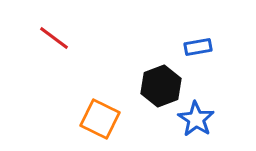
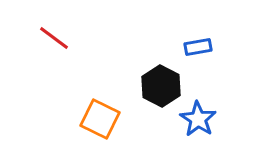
black hexagon: rotated 12 degrees counterclockwise
blue star: moved 2 px right
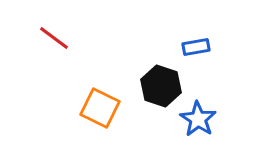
blue rectangle: moved 2 px left
black hexagon: rotated 9 degrees counterclockwise
orange square: moved 11 px up
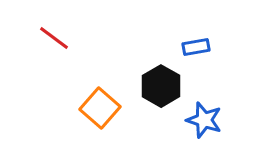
black hexagon: rotated 12 degrees clockwise
orange square: rotated 15 degrees clockwise
blue star: moved 6 px right, 1 px down; rotated 15 degrees counterclockwise
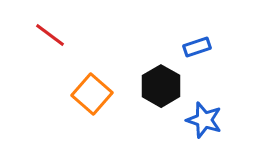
red line: moved 4 px left, 3 px up
blue rectangle: moved 1 px right; rotated 8 degrees counterclockwise
orange square: moved 8 px left, 14 px up
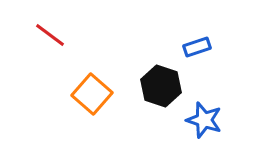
black hexagon: rotated 12 degrees counterclockwise
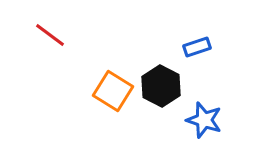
black hexagon: rotated 9 degrees clockwise
orange square: moved 21 px right, 3 px up; rotated 9 degrees counterclockwise
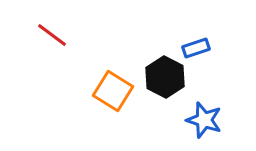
red line: moved 2 px right
blue rectangle: moved 1 px left, 1 px down
black hexagon: moved 4 px right, 9 px up
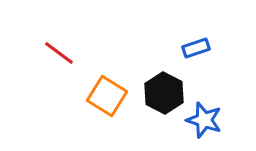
red line: moved 7 px right, 18 px down
black hexagon: moved 1 px left, 16 px down
orange square: moved 6 px left, 5 px down
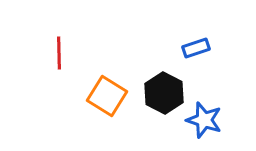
red line: rotated 52 degrees clockwise
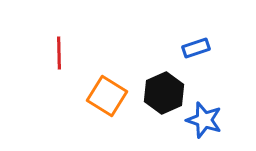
black hexagon: rotated 9 degrees clockwise
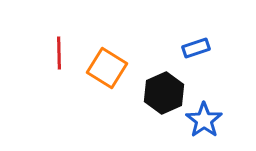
orange square: moved 28 px up
blue star: rotated 18 degrees clockwise
